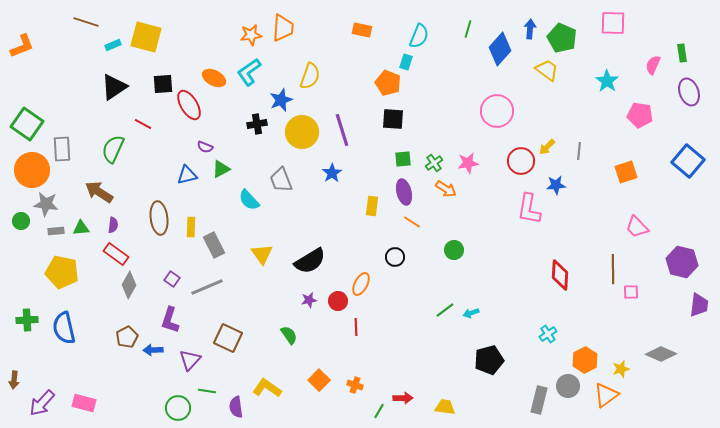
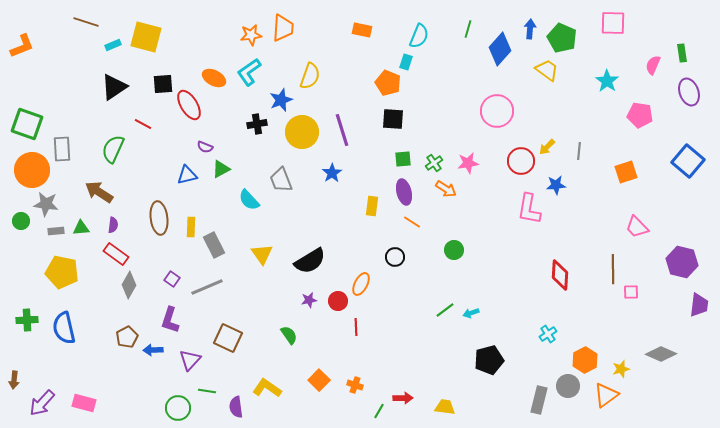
green square at (27, 124): rotated 16 degrees counterclockwise
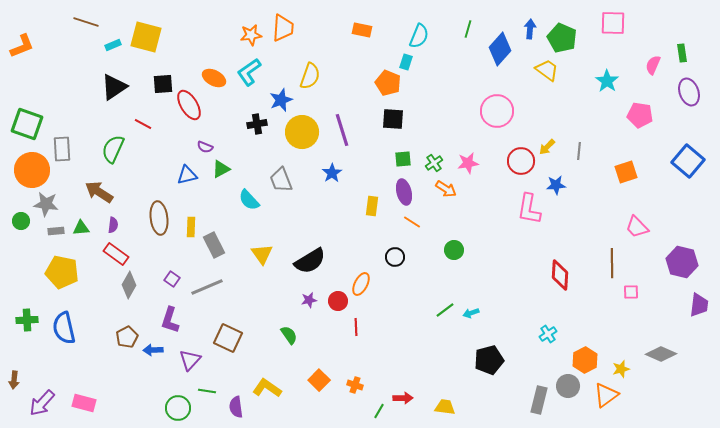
brown line at (613, 269): moved 1 px left, 6 px up
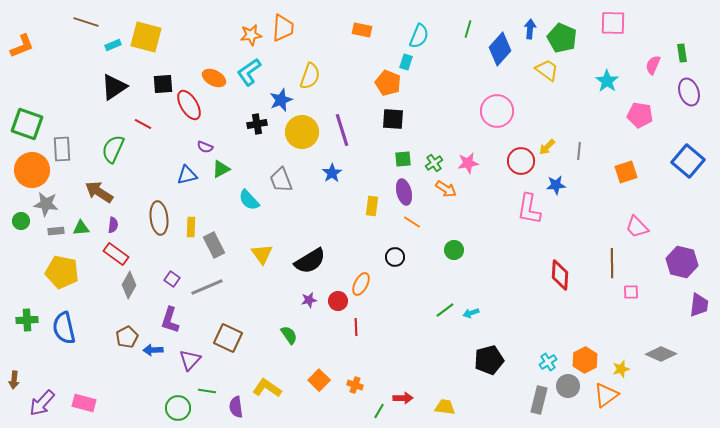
cyan cross at (548, 334): moved 28 px down
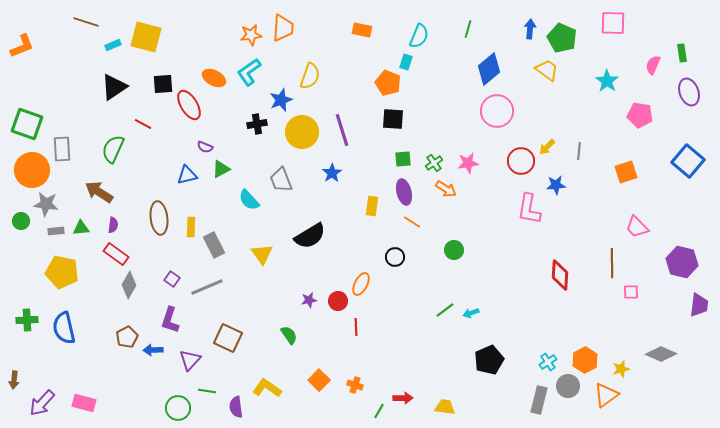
blue diamond at (500, 49): moved 11 px left, 20 px down; rotated 8 degrees clockwise
black semicircle at (310, 261): moved 25 px up
black pentagon at (489, 360): rotated 8 degrees counterclockwise
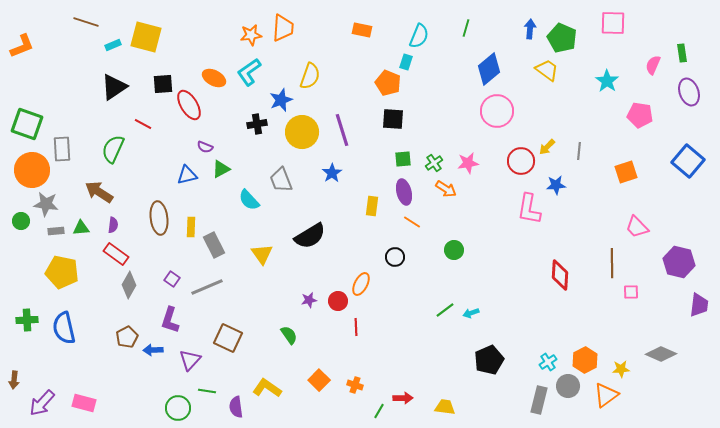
green line at (468, 29): moved 2 px left, 1 px up
purple hexagon at (682, 262): moved 3 px left
yellow star at (621, 369): rotated 12 degrees clockwise
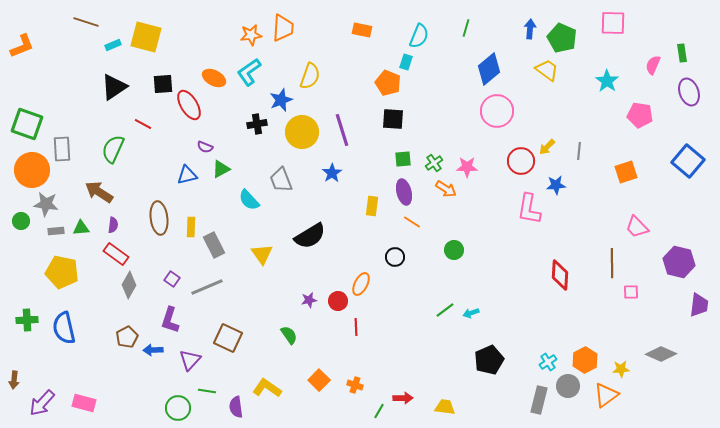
pink star at (468, 163): moved 1 px left, 4 px down; rotated 10 degrees clockwise
